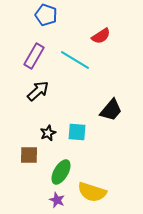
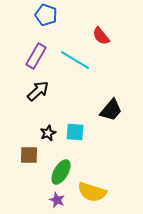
red semicircle: rotated 84 degrees clockwise
purple rectangle: moved 2 px right
cyan square: moved 2 px left
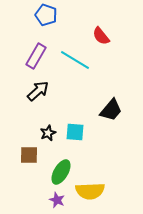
yellow semicircle: moved 2 px left, 1 px up; rotated 20 degrees counterclockwise
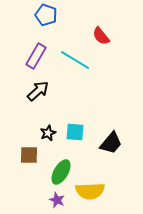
black trapezoid: moved 33 px down
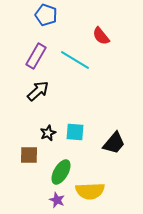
black trapezoid: moved 3 px right
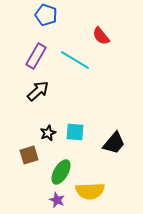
brown square: rotated 18 degrees counterclockwise
